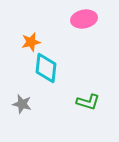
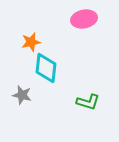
gray star: moved 9 px up
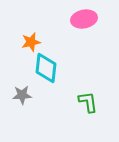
gray star: rotated 18 degrees counterclockwise
green L-shape: rotated 115 degrees counterclockwise
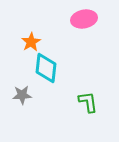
orange star: rotated 18 degrees counterclockwise
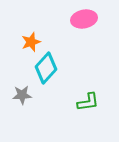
orange star: rotated 12 degrees clockwise
cyan diamond: rotated 36 degrees clockwise
green L-shape: rotated 90 degrees clockwise
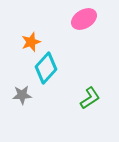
pink ellipse: rotated 20 degrees counterclockwise
green L-shape: moved 2 px right, 4 px up; rotated 25 degrees counterclockwise
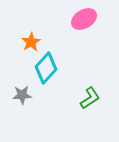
orange star: rotated 12 degrees counterclockwise
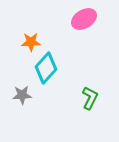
orange star: rotated 30 degrees clockwise
green L-shape: rotated 30 degrees counterclockwise
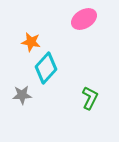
orange star: rotated 12 degrees clockwise
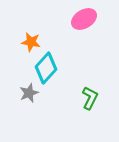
gray star: moved 7 px right, 2 px up; rotated 18 degrees counterclockwise
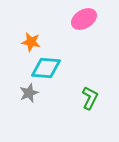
cyan diamond: rotated 52 degrees clockwise
